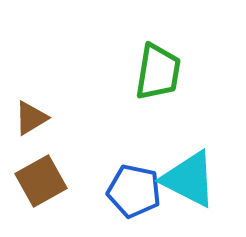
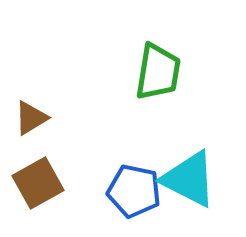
brown square: moved 3 px left, 2 px down
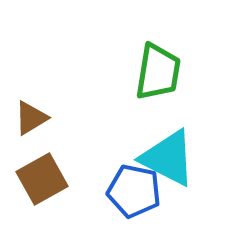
cyan triangle: moved 21 px left, 21 px up
brown square: moved 4 px right, 4 px up
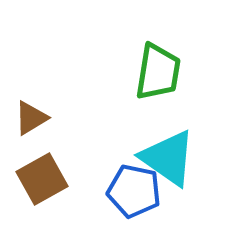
cyan triangle: rotated 8 degrees clockwise
